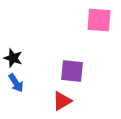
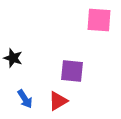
blue arrow: moved 9 px right, 16 px down
red triangle: moved 4 px left
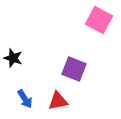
pink square: rotated 24 degrees clockwise
purple square: moved 2 px right, 2 px up; rotated 15 degrees clockwise
red triangle: rotated 20 degrees clockwise
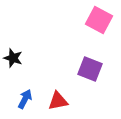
purple square: moved 16 px right
blue arrow: rotated 120 degrees counterclockwise
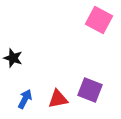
purple square: moved 21 px down
red triangle: moved 2 px up
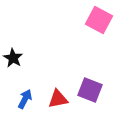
black star: rotated 12 degrees clockwise
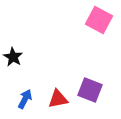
black star: moved 1 px up
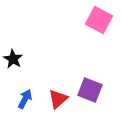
black star: moved 2 px down
red triangle: rotated 30 degrees counterclockwise
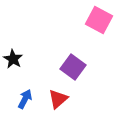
purple square: moved 17 px left, 23 px up; rotated 15 degrees clockwise
